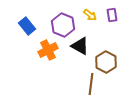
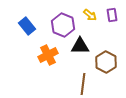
black triangle: rotated 30 degrees counterclockwise
orange cross: moved 5 px down
brown line: moved 8 px left
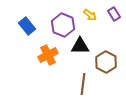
purple rectangle: moved 2 px right, 1 px up; rotated 24 degrees counterclockwise
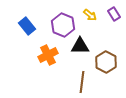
brown line: moved 1 px left, 2 px up
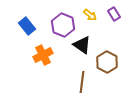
black triangle: moved 2 px right, 1 px up; rotated 36 degrees clockwise
orange cross: moved 5 px left
brown hexagon: moved 1 px right
